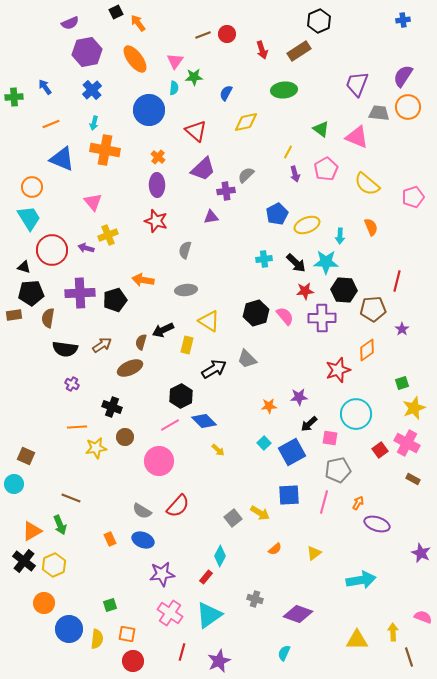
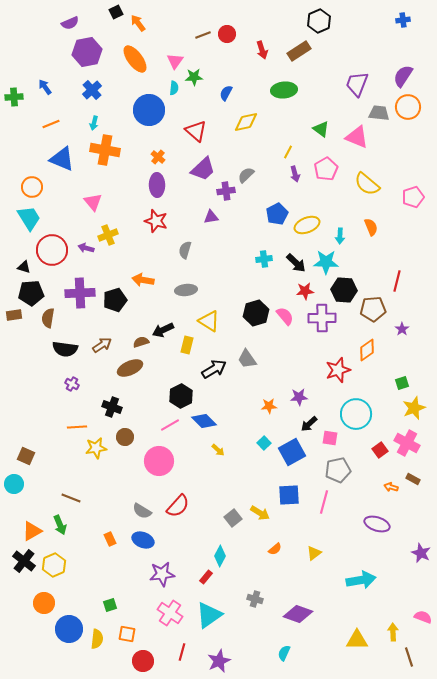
brown semicircle at (141, 342): rotated 56 degrees clockwise
gray trapezoid at (247, 359): rotated 10 degrees clockwise
orange arrow at (358, 503): moved 33 px right, 16 px up; rotated 104 degrees counterclockwise
red circle at (133, 661): moved 10 px right
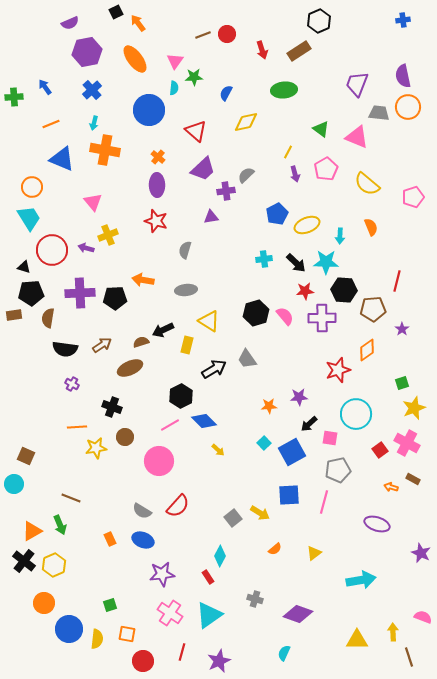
purple semicircle at (403, 76): rotated 45 degrees counterclockwise
black pentagon at (115, 300): moved 2 px up; rotated 15 degrees clockwise
red rectangle at (206, 577): moved 2 px right; rotated 72 degrees counterclockwise
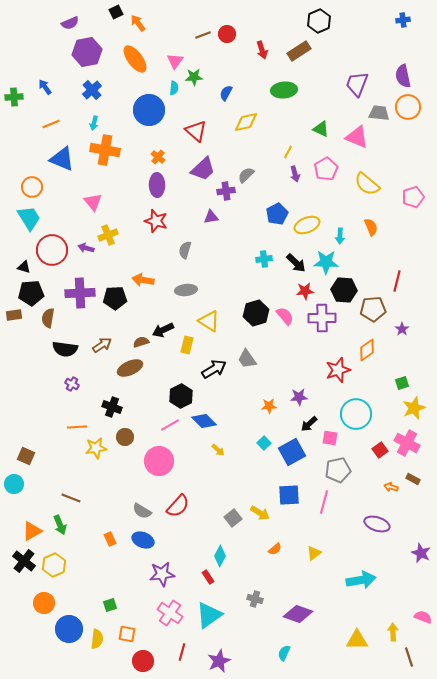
green triangle at (321, 129): rotated 12 degrees counterclockwise
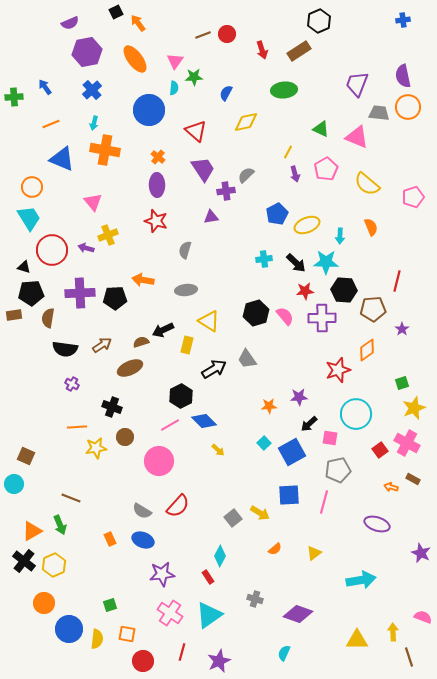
purple trapezoid at (203, 169): rotated 80 degrees counterclockwise
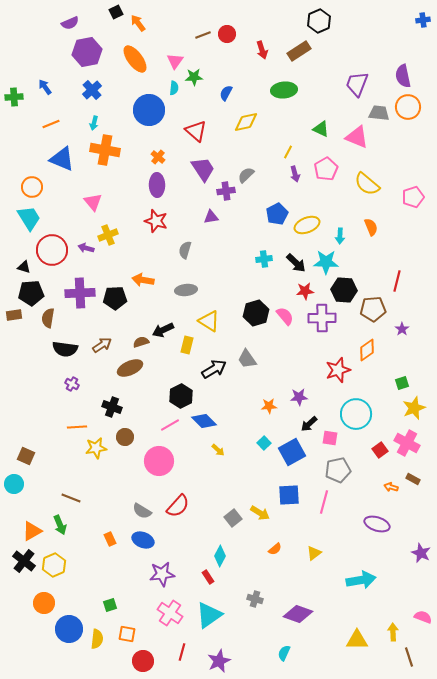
blue cross at (403, 20): moved 20 px right
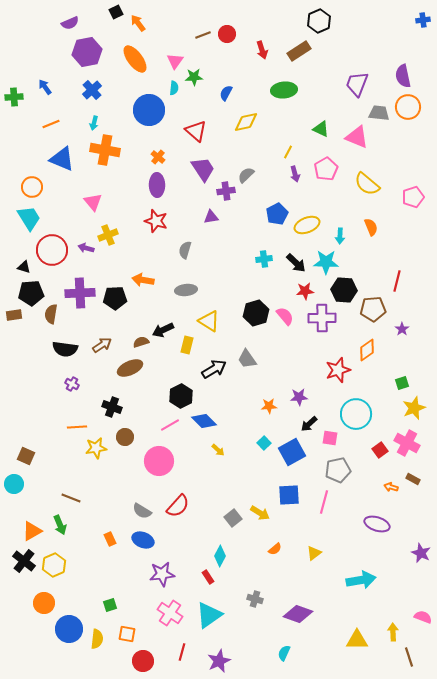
brown semicircle at (48, 318): moved 3 px right, 4 px up
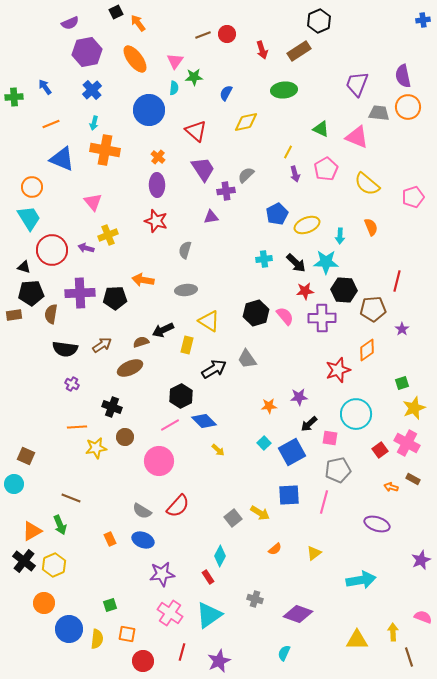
purple star at (421, 553): moved 7 px down; rotated 24 degrees clockwise
